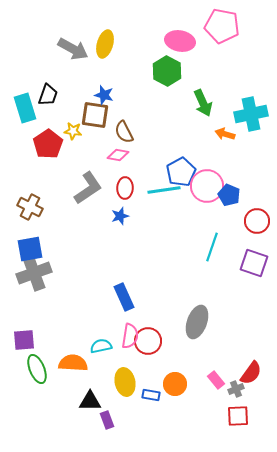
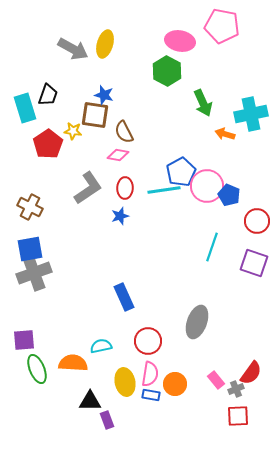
pink semicircle at (130, 336): moved 20 px right, 38 px down
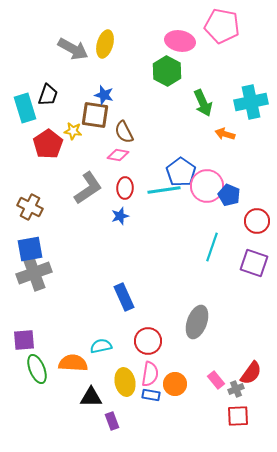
cyan cross at (251, 114): moved 12 px up
blue pentagon at (181, 172): rotated 8 degrees counterclockwise
black triangle at (90, 401): moved 1 px right, 4 px up
purple rectangle at (107, 420): moved 5 px right, 1 px down
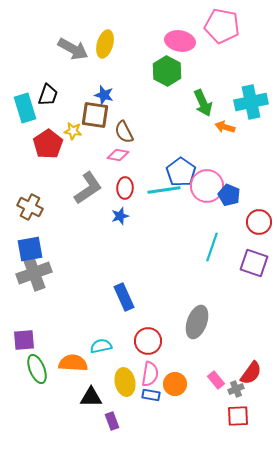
orange arrow at (225, 134): moved 7 px up
red circle at (257, 221): moved 2 px right, 1 px down
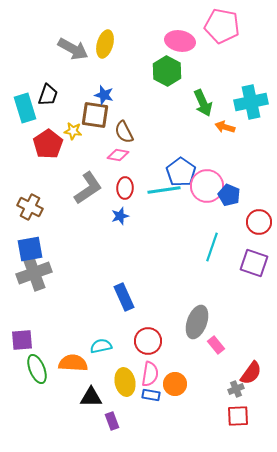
purple square at (24, 340): moved 2 px left
pink rectangle at (216, 380): moved 35 px up
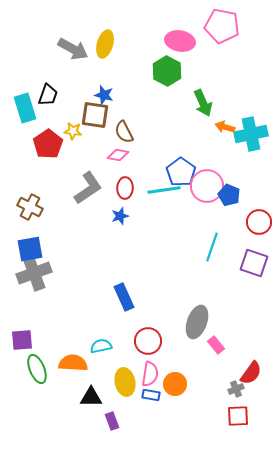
cyan cross at (251, 102): moved 32 px down
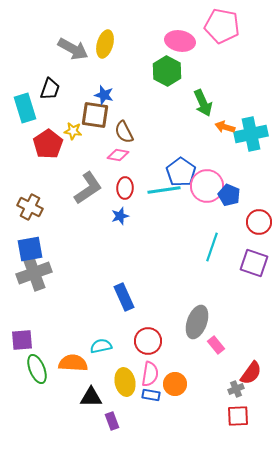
black trapezoid at (48, 95): moved 2 px right, 6 px up
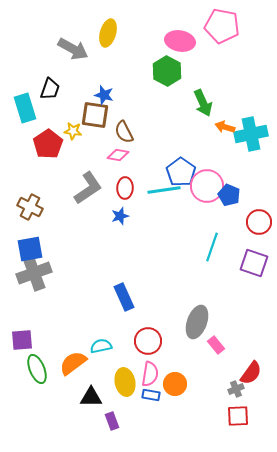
yellow ellipse at (105, 44): moved 3 px right, 11 px up
orange semicircle at (73, 363): rotated 40 degrees counterclockwise
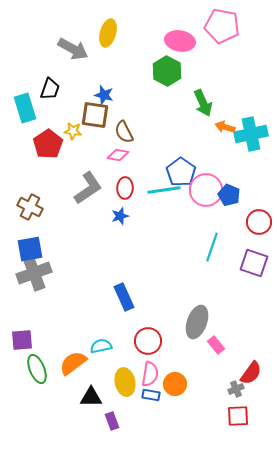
pink circle at (207, 186): moved 1 px left, 4 px down
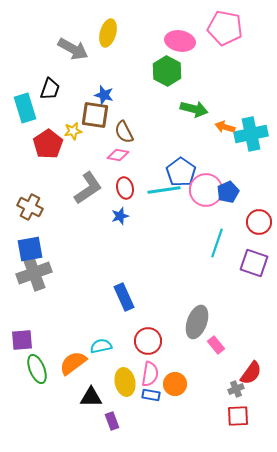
pink pentagon at (222, 26): moved 3 px right, 2 px down
green arrow at (203, 103): moved 9 px left, 6 px down; rotated 52 degrees counterclockwise
yellow star at (73, 131): rotated 18 degrees counterclockwise
red ellipse at (125, 188): rotated 15 degrees counterclockwise
blue pentagon at (229, 195): moved 1 px left, 3 px up; rotated 25 degrees clockwise
cyan line at (212, 247): moved 5 px right, 4 px up
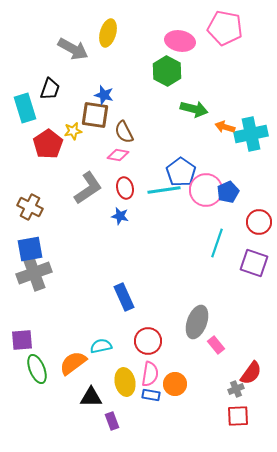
blue star at (120, 216): rotated 30 degrees clockwise
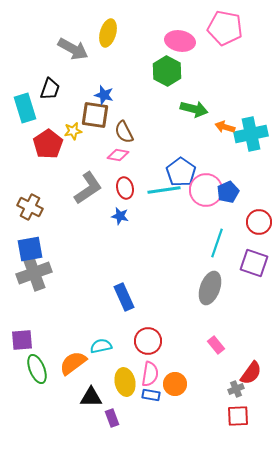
gray ellipse at (197, 322): moved 13 px right, 34 px up
purple rectangle at (112, 421): moved 3 px up
